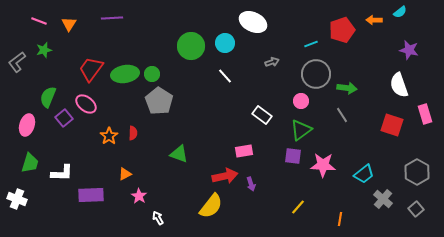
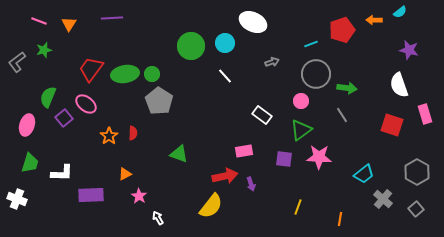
purple square at (293, 156): moved 9 px left, 3 px down
pink star at (323, 165): moved 4 px left, 8 px up
yellow line at (298, 207): rotated 21 degrees counterclockwise
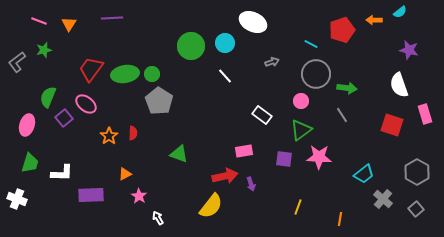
cyan line at (311, 44): rotated 48 degrees clockwise
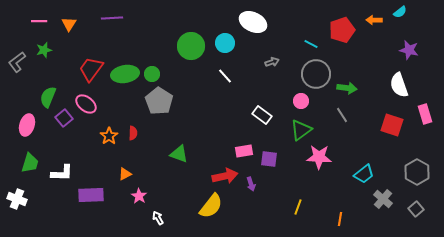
pink line at (39, 21): rotated 21 degrees counterclockwise
purple square at (284, 159): moved 15 px left
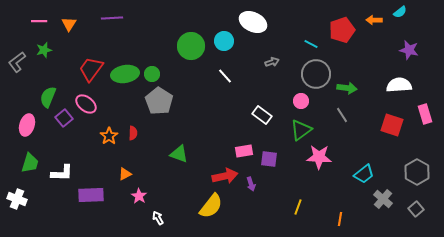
cyan circle at (225, 43): moved 1 px left, 2 px up
white semicircle at (399, 85): rotated 105 degrees clockwise
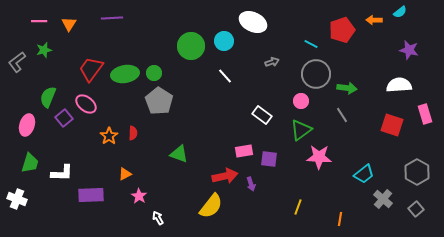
green circle at (152, 74): moved 2 px right, 1 px up
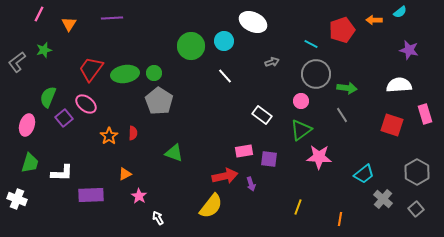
pink line at (39, 21): moved 7 px up; rotated 63 degrees counterclockwise
green triangle at (179, 154): moved 5 px left, 1 px up
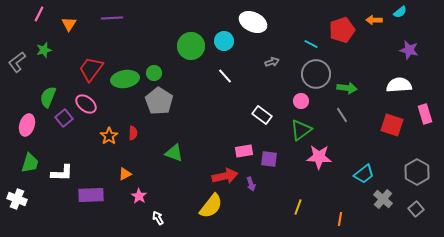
green ellipse at (125, 74): moved 5 px down
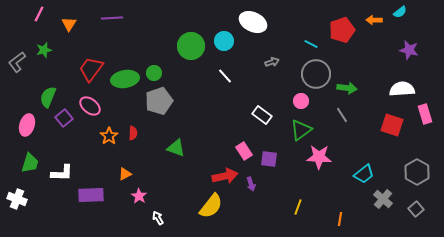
white semicircle at (399, 85): moved 3 px right, 4 px down
gray pentagon at (159, 101): rotated 20 degrees clockwise
pink ellipse at (86, 104): moved 4 px right, 2 px down
pink rectangle at (244, 151): rotated 66 degrees clockwise
green triangle at (174, 153): moved 2 px right, 5 px up
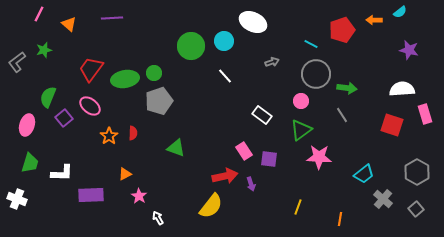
orange triangle at (69, 24): rotated 21 degrees counterclockwise
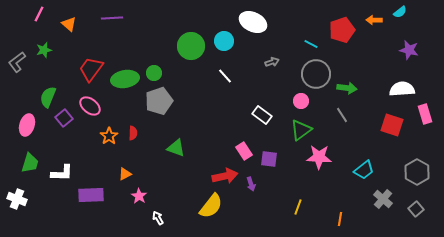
cyan trapezoid at (364, 174): moved 4 px up
